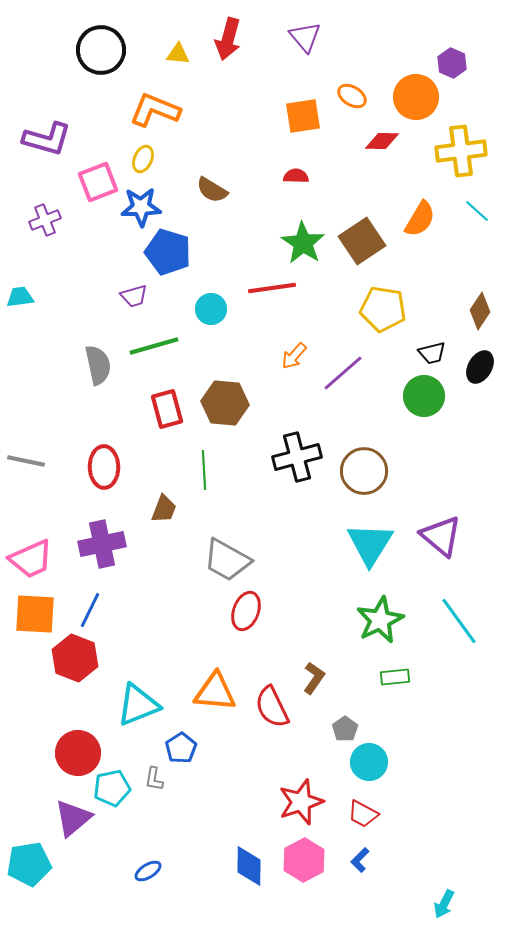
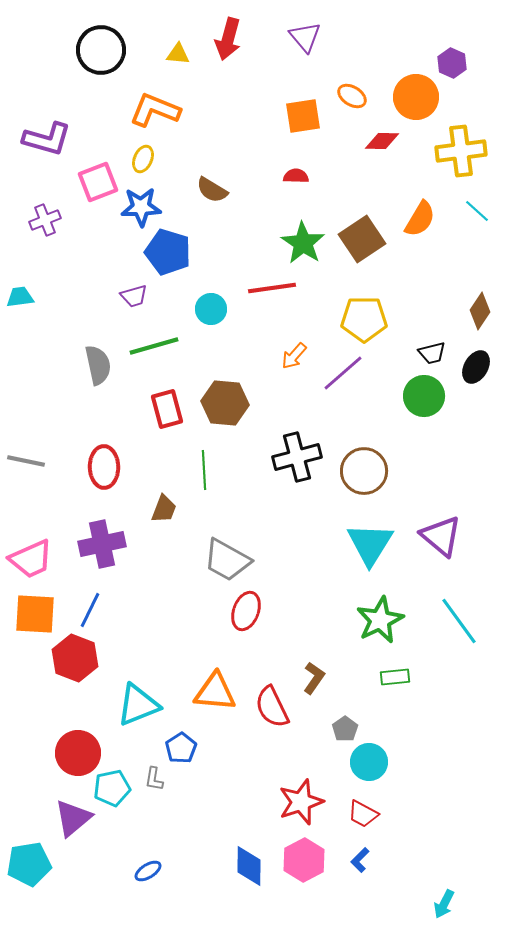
brown square at (362, 241): moved 2 px up
yellow pentagon at (383, 309): moved 19 px left, 10 px down; rotated 9 degrees counterclockwise
black ellipse at (480, 367): moved 4 px left
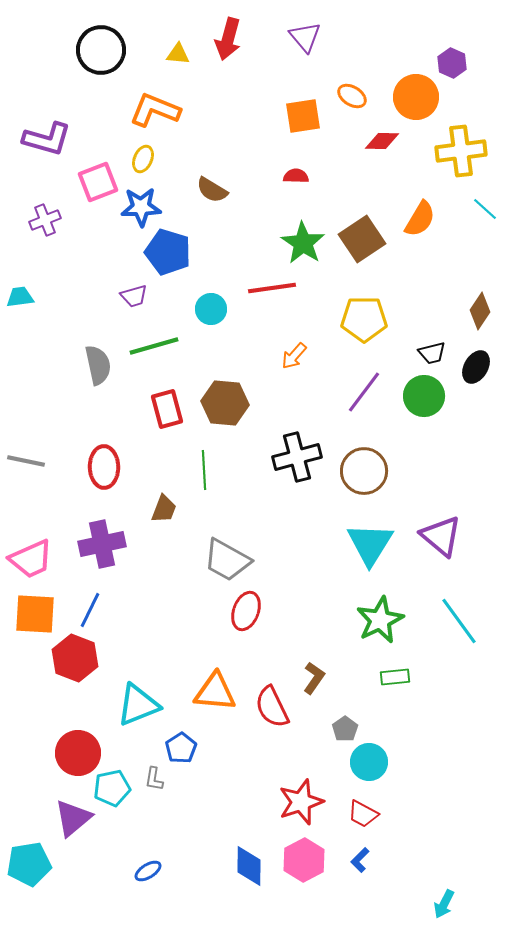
cyan line at (477, 211): moved 8 px right, 2 px up
purple line at (343, 373): moved 21 px right, 19 px down; rotated 12 degrees counterclockwise
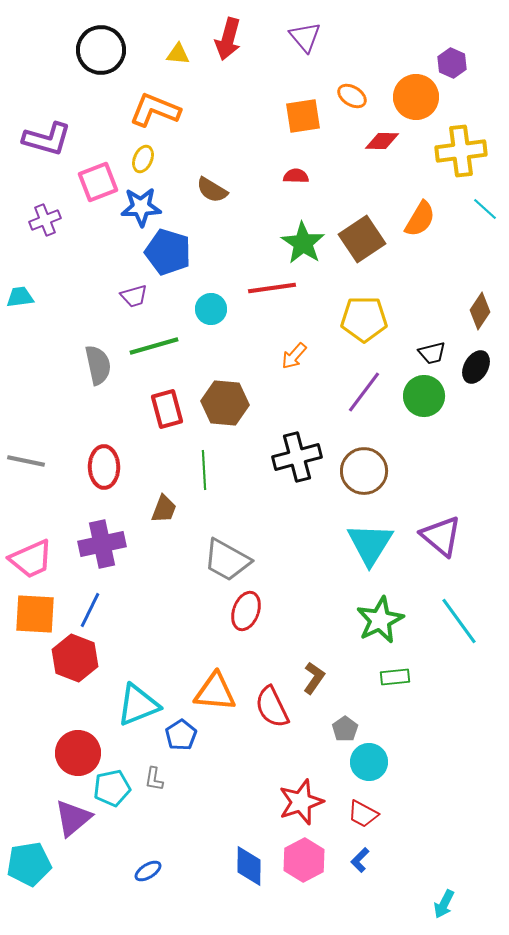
blue pentagon at (181, 748): moved 13 px up
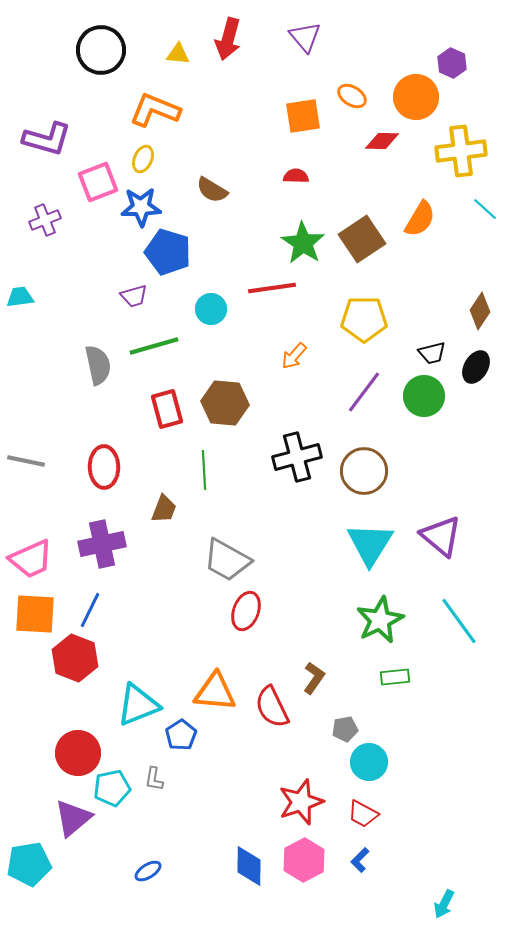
gray pentagon at (345, 729): rotated 25 degrees clockwise
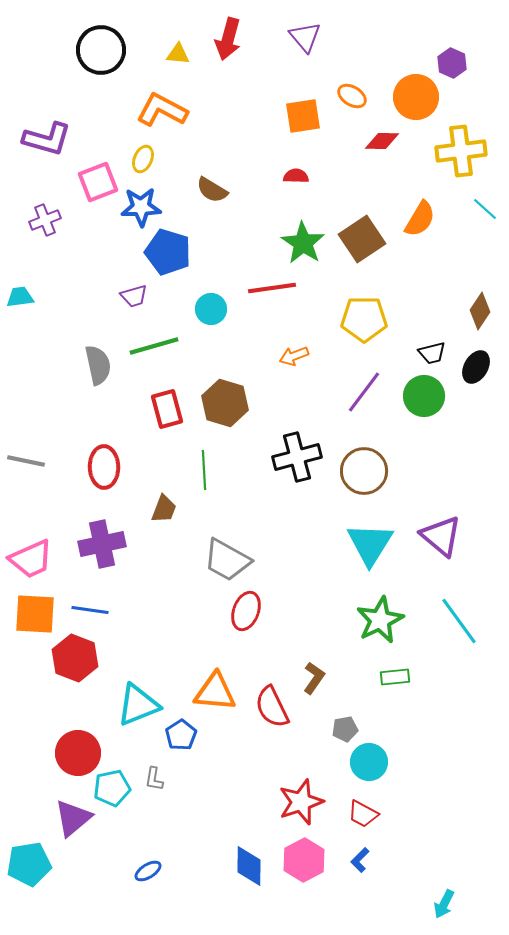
orange L-shape at (155, 110): moved 7 px right; rotated 6 degrees clockwise
orange arrow at (294, 356): rotated 28 degrees clockwise
brown hexagon at (225, 403): rotated 12 degrees clockwise
blue line at (90, 610): rotated 72 degrees clockwise
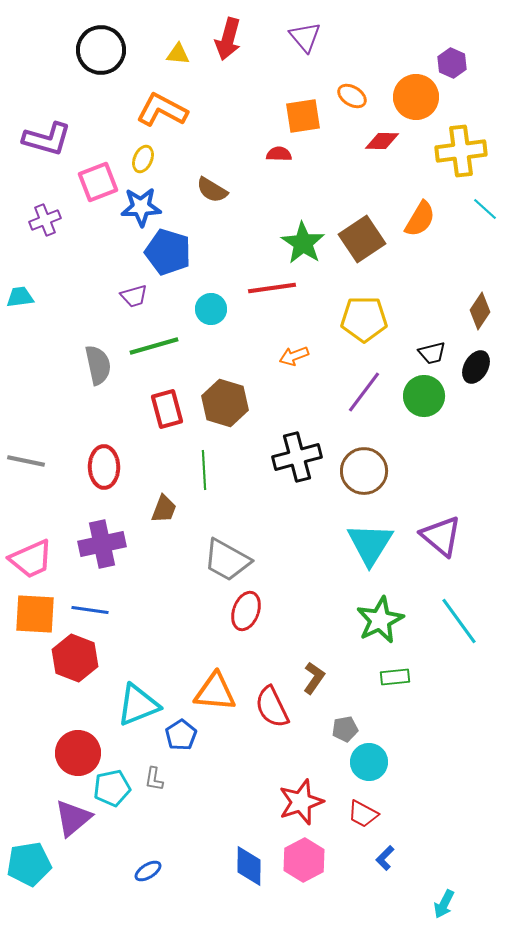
red semicircle at (296, 176): moved 17 px left, 22 px up
blue L-shape at (360, 860): moved 25 px right, 2 px up
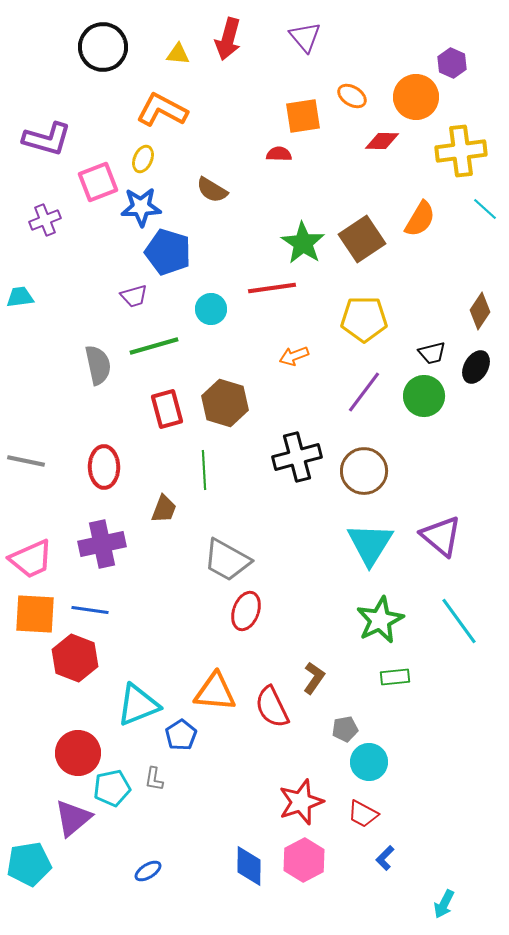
black circle at (101, 50): moved 2 px right, 3 px up
